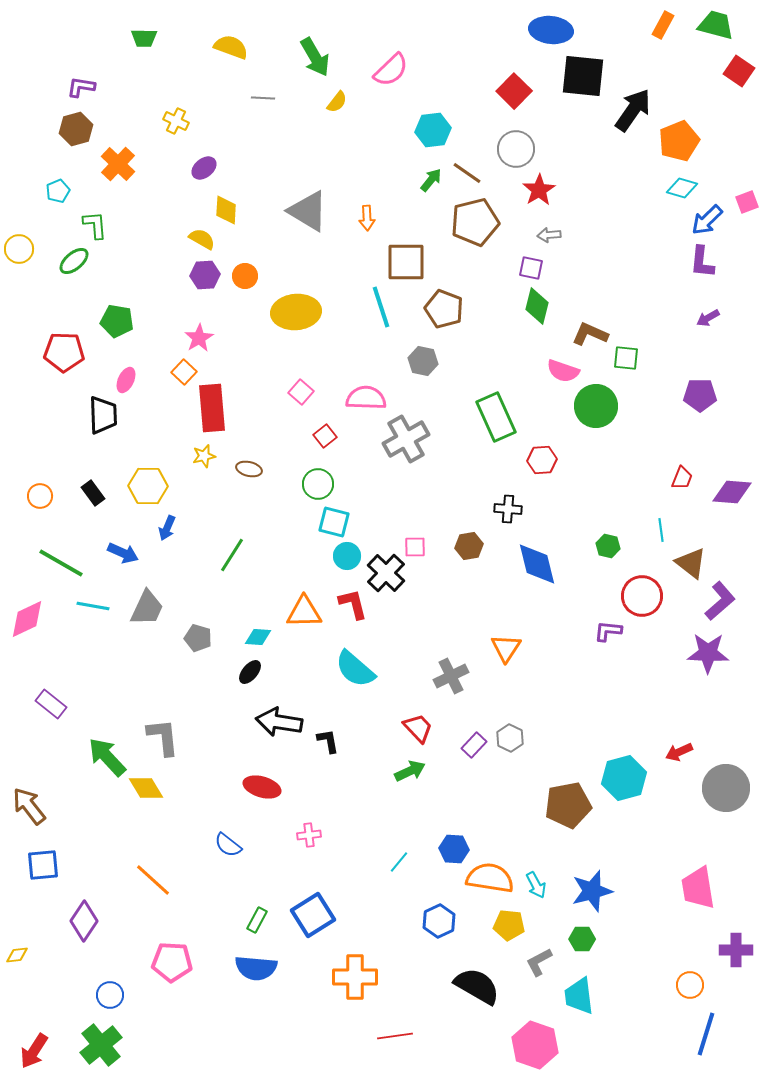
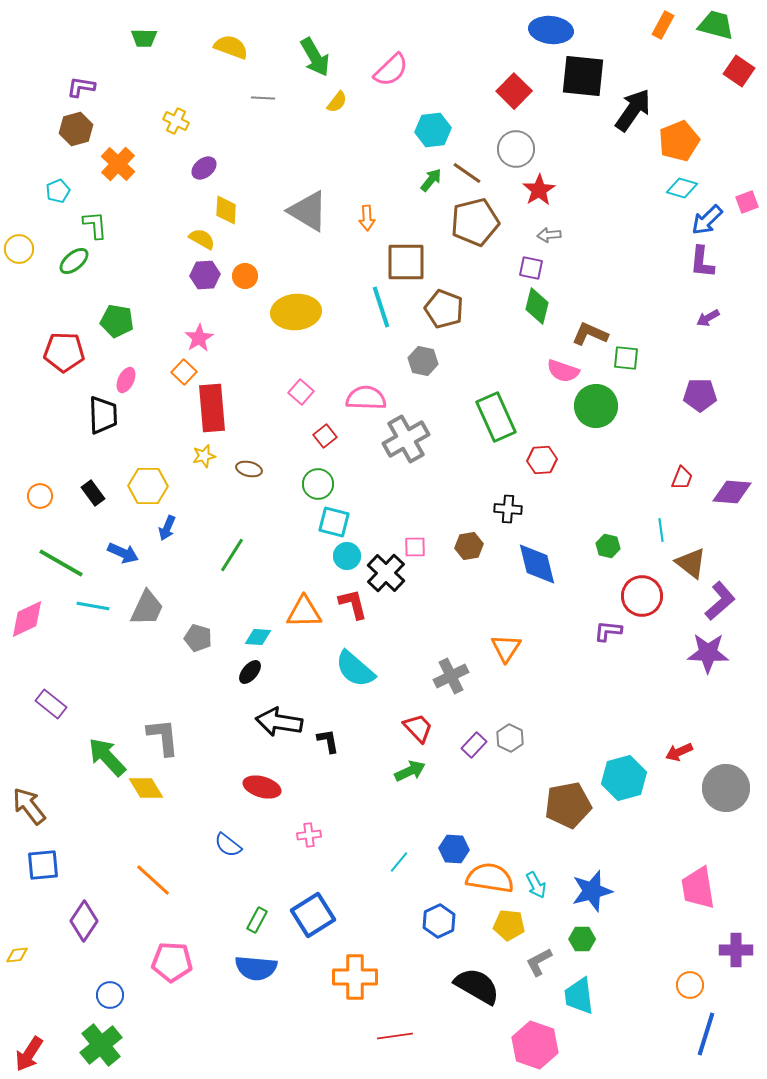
red arrow at (34, 1051): moved 5 px left, 3 px down
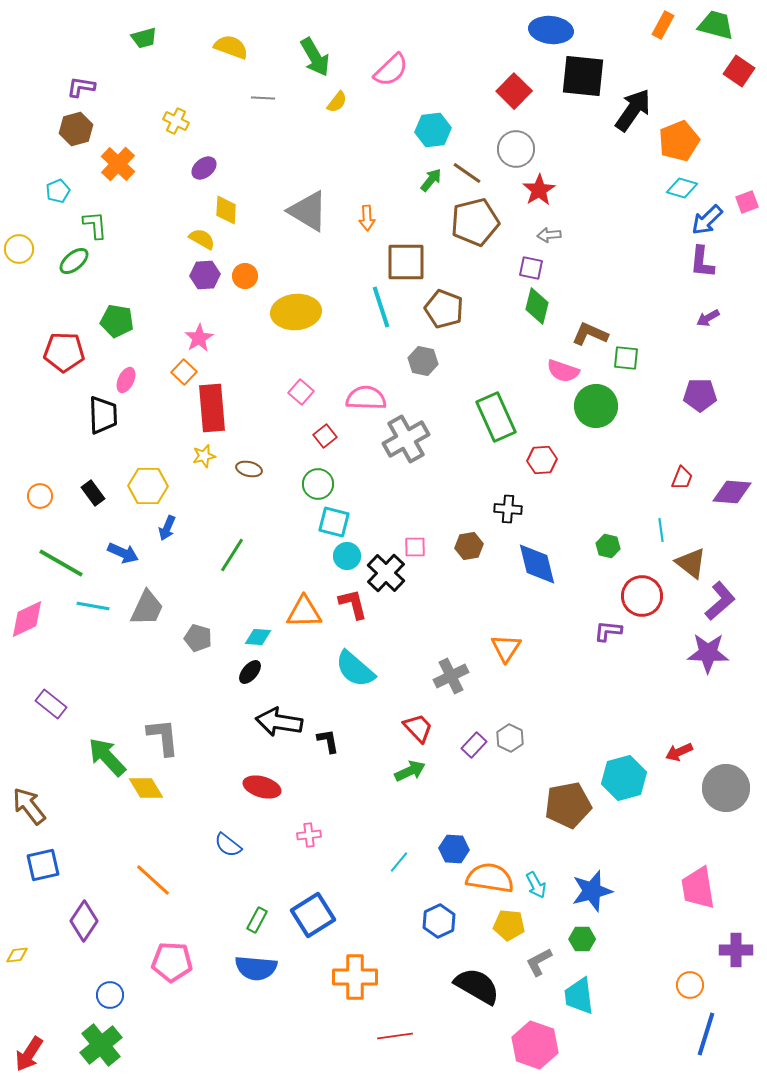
green trapezoid at (144, 38): rotated 16 degrees counterclockwise
blue square at (43, 865): rotated 8 degrees counterclockwise
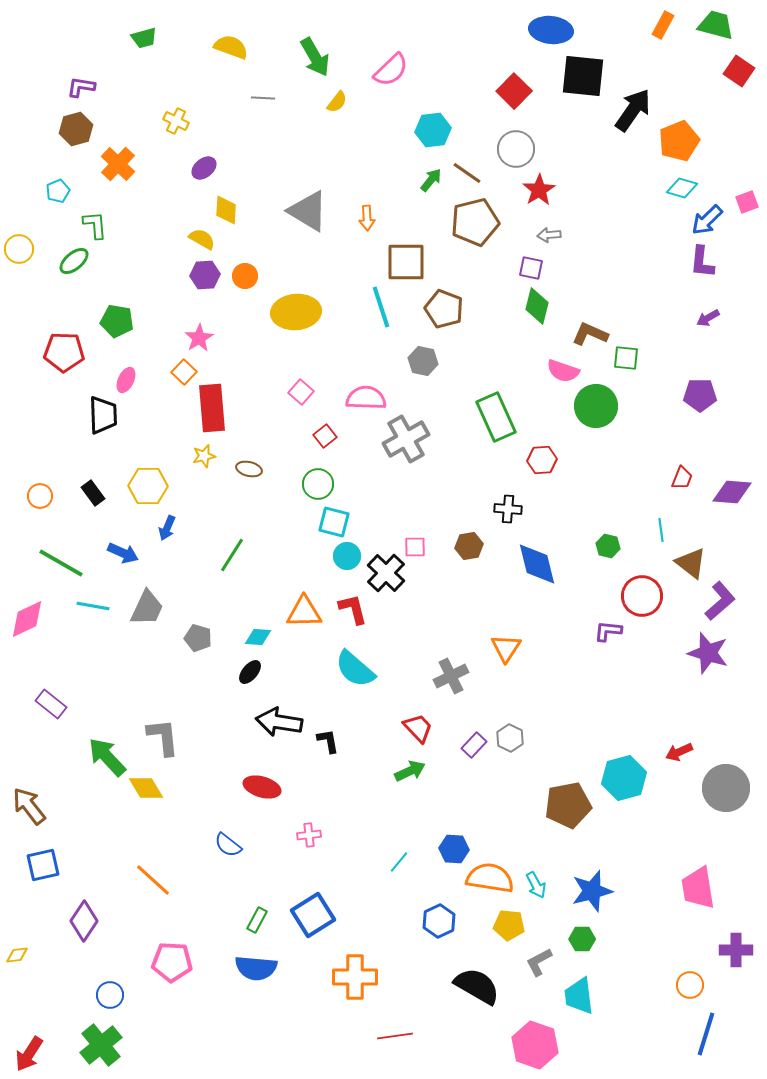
red L-shape at (353, 604): moved 5 px down
purple star at (708, 653): rotated 15 degrees clockwise
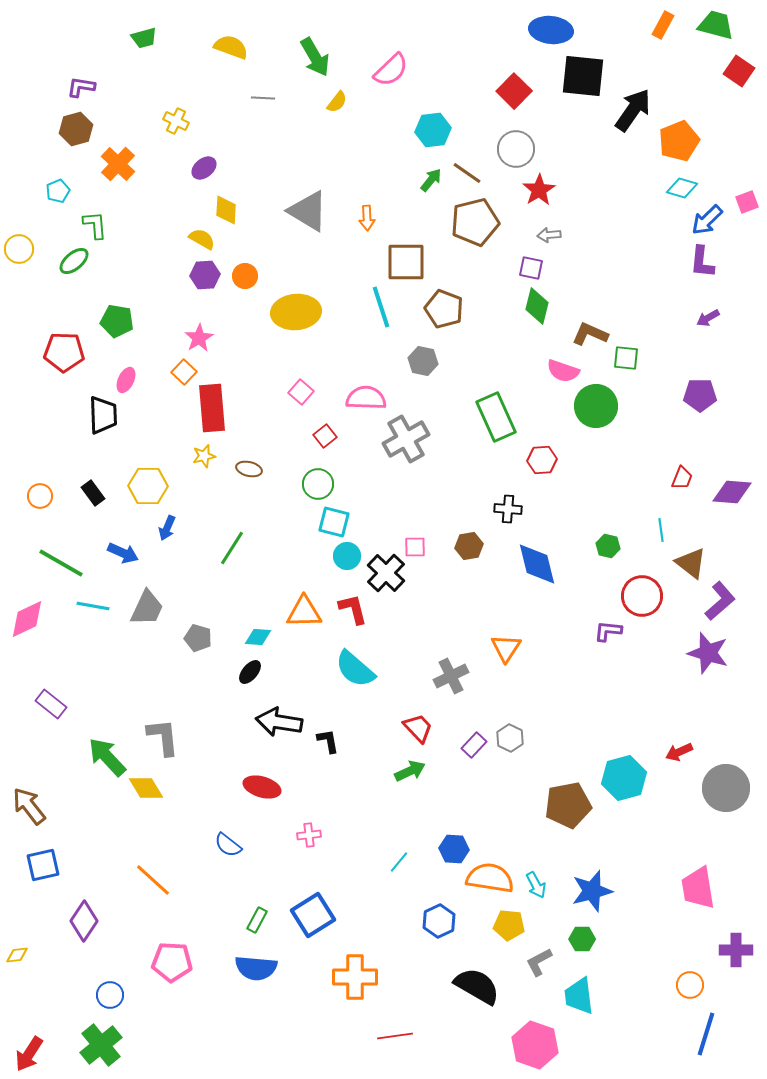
green line at (232, 555): moved 7 px up
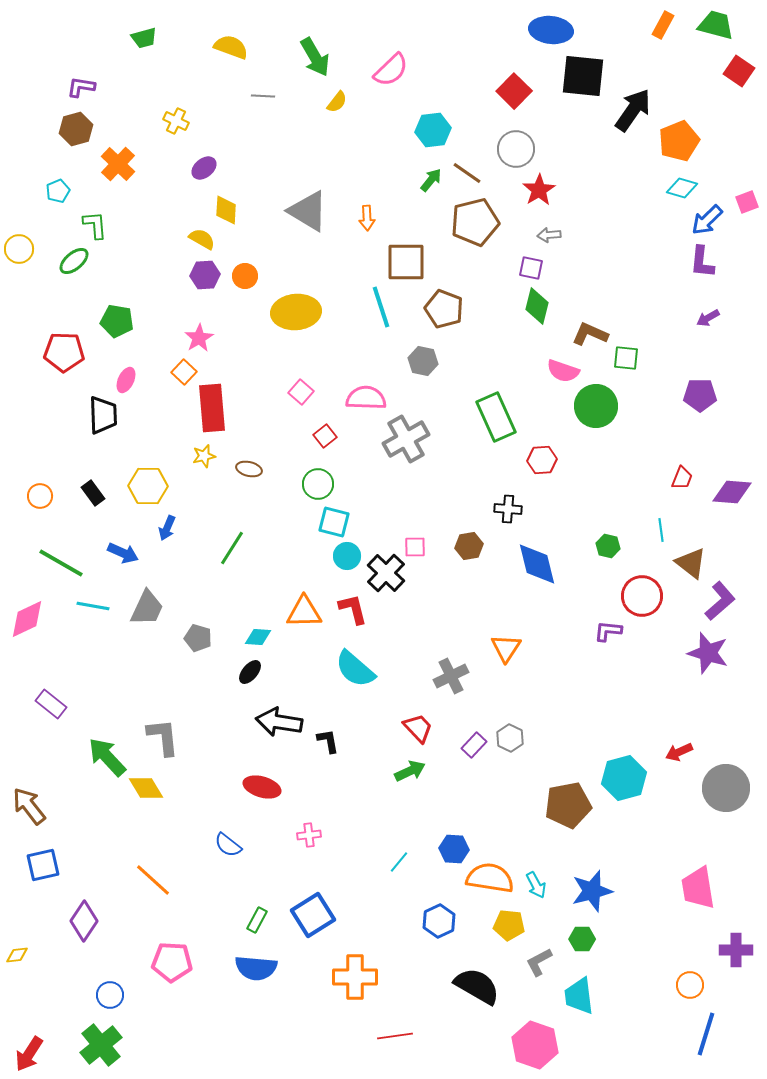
gray line at (263, 98): moved 2 px up
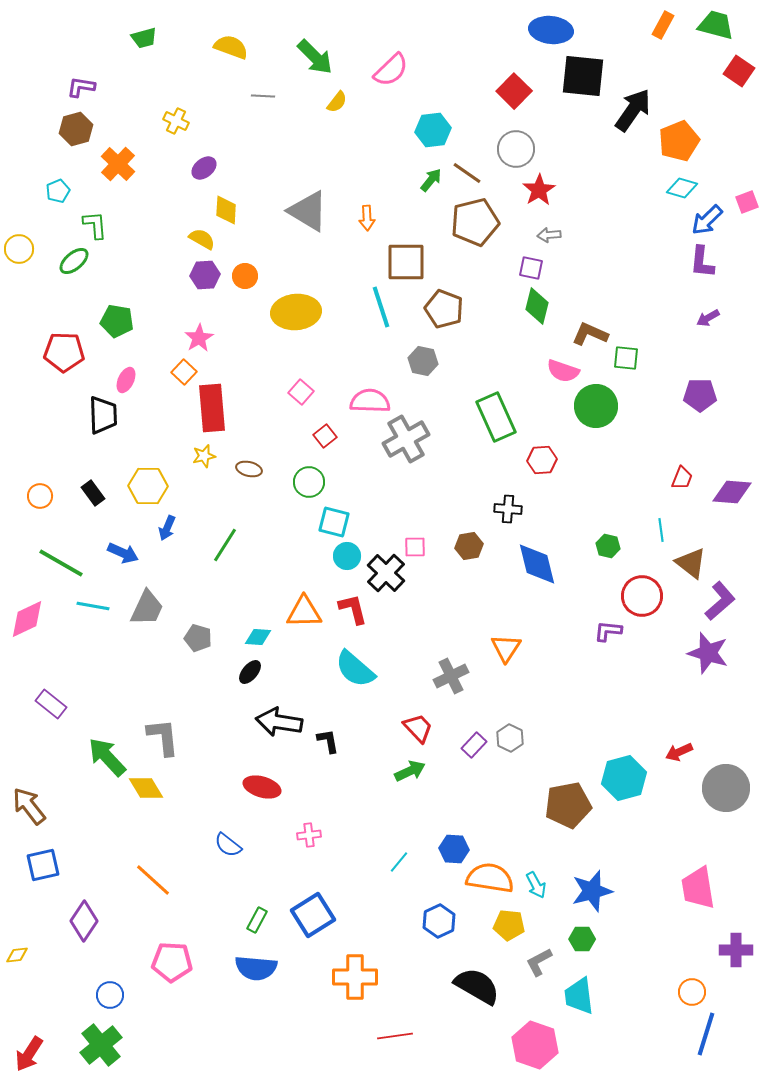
green arrow at (315, 57): rotated 15 degrees counterclockwise
pink semicircle at (366, 398): moved 4 px right, 3 px down
green circle at (318, 484): moved 9 px left, 2 px up
green line at (232, 548): moved 7 px left, 3 px up
orange circle at (690, 985): moved 2 px right, 7 px down
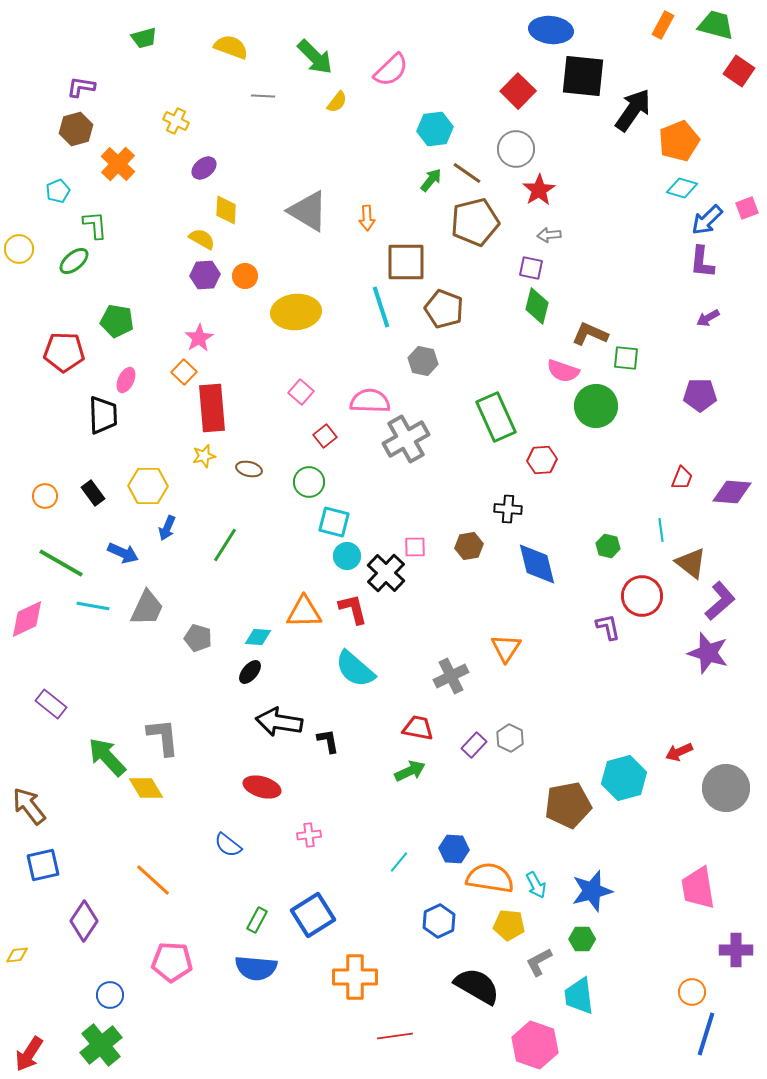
red square at (514, 91): moved 4 px right
cyan hexagon at (433, 130): moved 2 px right, 1 px up
pink square at (747, 202): moved 6 px down
orange circle at (40, 496): moved 5 px right
purple L-shape at (608, 631): moved 4 px up; rotated 72 degrees clockwise
red trapezoid at (418, 728): rotated 36 degrees counterclockwise
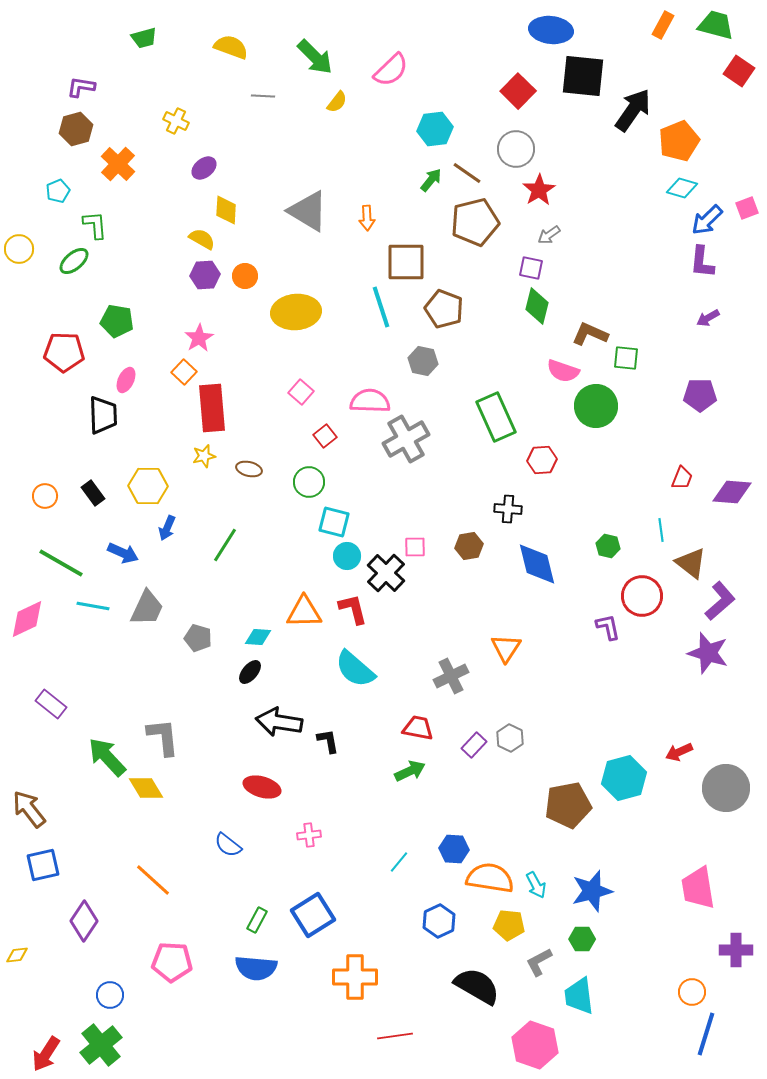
gray arrow at (549, 235): rotated 30 degrees counterclockwise
brown arrow at (29, 806): moved 3 px down
red arrow at (29, 1054): moved 17 px right
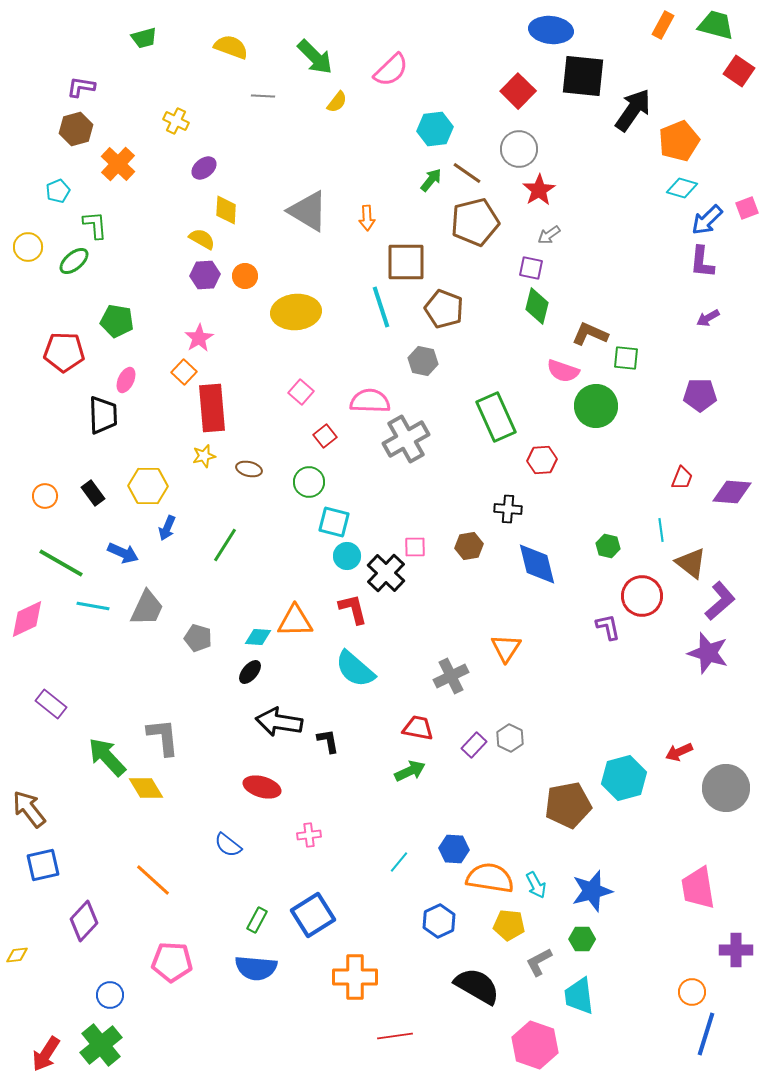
gray circle at (516, 149): moved 3 px right
yellow circle at (19, 249): moved 9 px right, 2 px up
orange triangle at (304, 612): moved 9 px left, 9 px down
purple diamond at (84, 921): rotated 9 degrees clockwise
